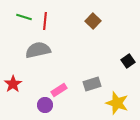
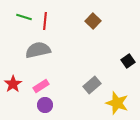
gray rectangle: moved 1 px down; rotated 24 degrees counterclockwise
pink rectangle: moved 18 px left, 4 px up
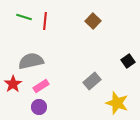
gray semicircle: moved 7 px left, 11 px down
gray rectangle: moved 4 px up
purple circle: moved 6 px left, 2 px down
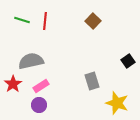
green line: moved 2 px left, 3 px down
gray rectangle: rotated 66 degrees counterclockwise
purple circle: moved 2 px up
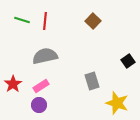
gray semicircle: moved 14 px right, 5 px up
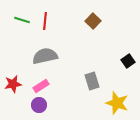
red star: rotated 24 degrees clockwise
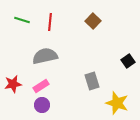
red line: moved 5 px right, 1 px down
purple circle: moved 3 px right
